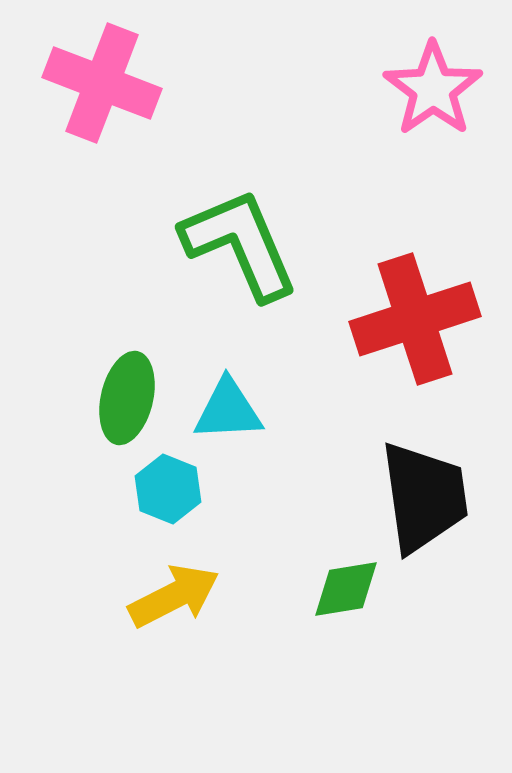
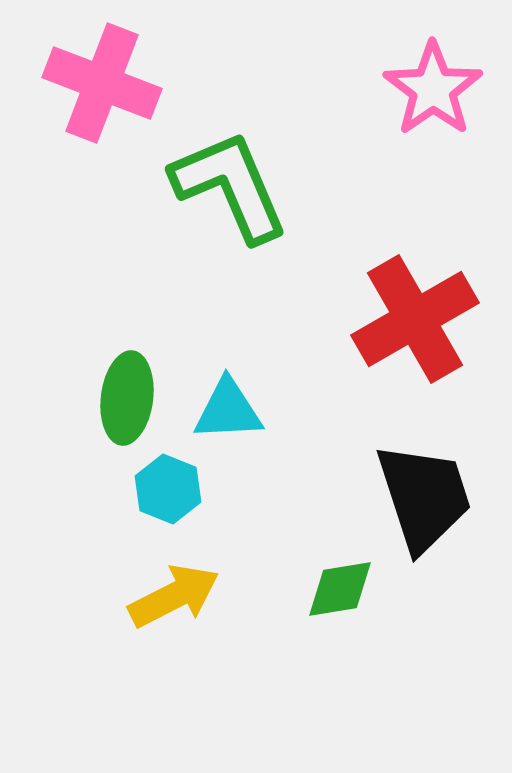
green L-shape: moved 10 px left, 58 px up
red cross: rotated 12 degrees counterclockwise
green ellipse: rotated 6 degrees counterclockwise
black trapezoid: rotated 10 degrees counterclockwise
green diamond: moved 6 px left
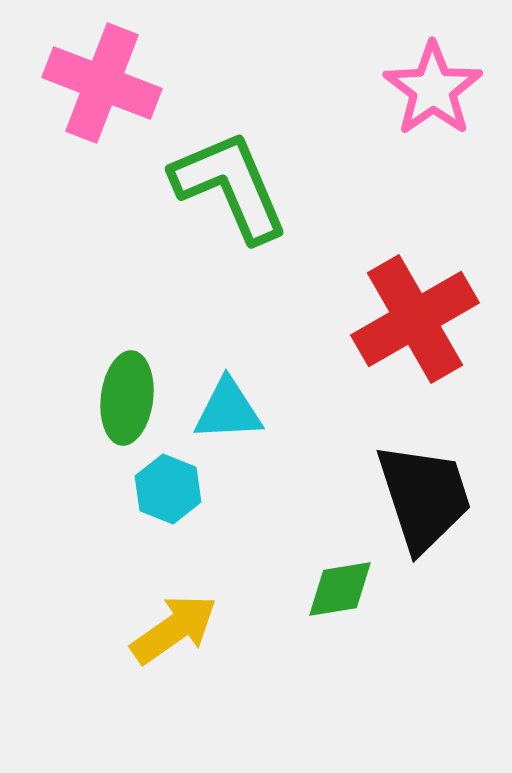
yellow arrow: moved 33 px down; rotated 8 degrees counterclockwise
